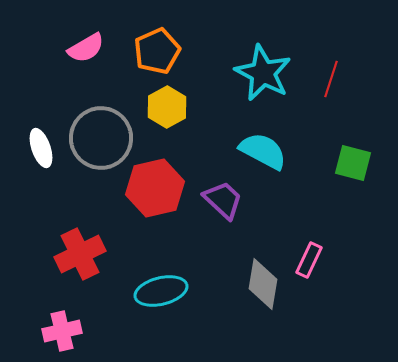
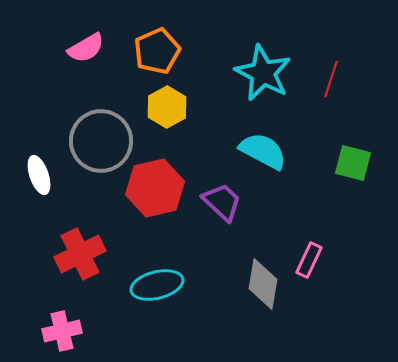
gray circle: moved 3 px down
white ellipse: moved 2 px left, 27 px down
purple trapezoid: moved 1 px left, 2 px down
cyan ellipse: moved 4 px left, 6 px up
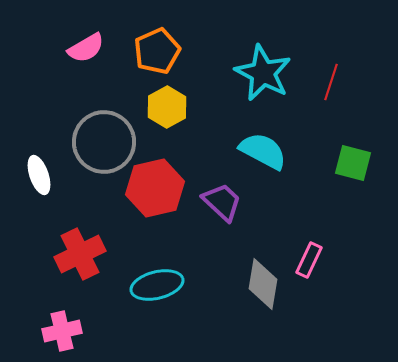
red line: moved 3 px down
gray circle: moved 3 px right, 1 px down
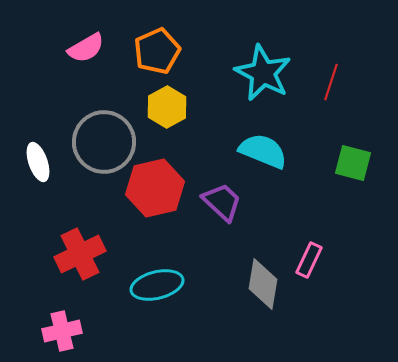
cyan semicircle: rotated 6 degrees counterclockwise
white ellipse: moved 1 px left, 13 px up
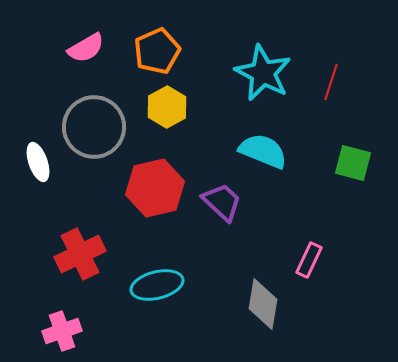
gray circle: moved 10 px left, 15 px up
gray diamond: moved 20 px down
pink cross: rotated 6 degrees counterclockwise
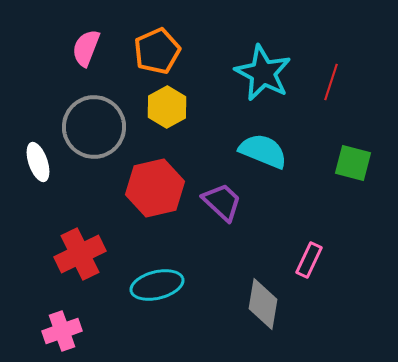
pink semicircle: rotated 141 degrees clockwise
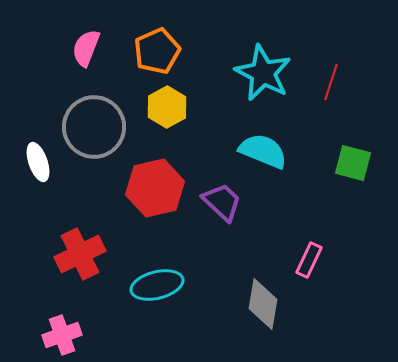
pink cross: moved 4 px down
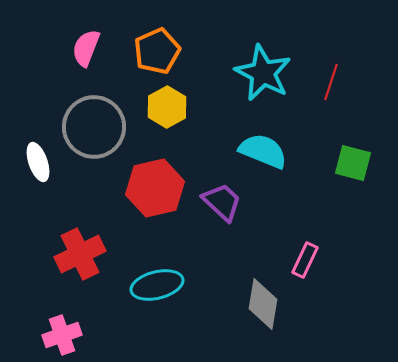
pink rectangle: moved 4 px left
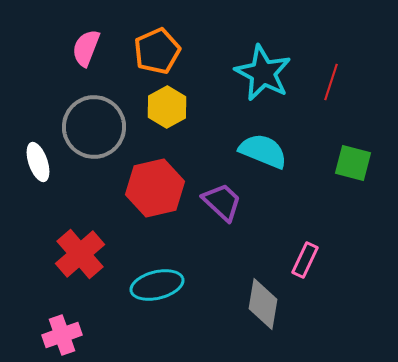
red cross: rotated 15 degrees counterclockwise
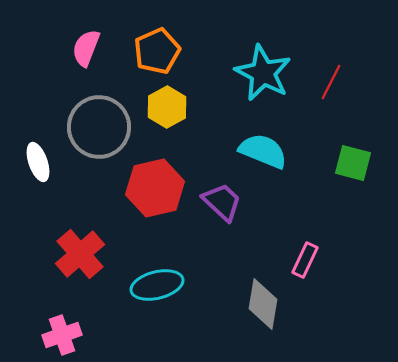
red line: rotated 9 degrees clockwise
gray circle: moved 5 px right
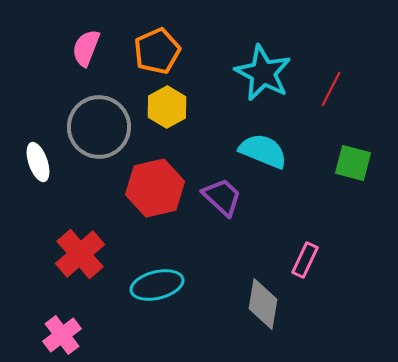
red line: moved 7 px down
purple trapezoid: moved 5 px up
pink cross: rotated 18 degrees counterclockwise
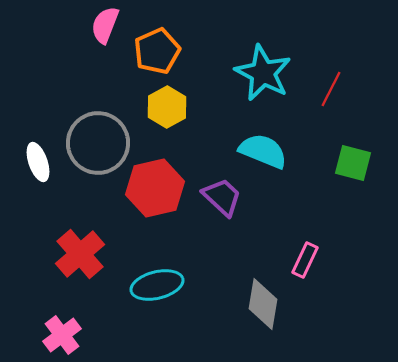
pink semicircle: moved 19 px right, 23 px up
gray circle: moved 1 px left, 16 px down
